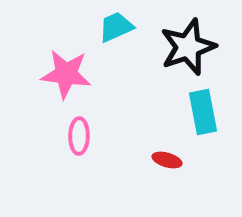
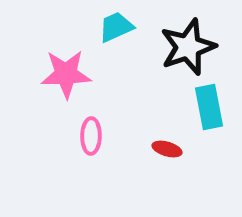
pink star: rotated 9 degrees counterclockwise
cyan rectangle: moved 6 px right, 5 px up
pink ellipse: moved 12 px right
red ellipse: moved 11 px up
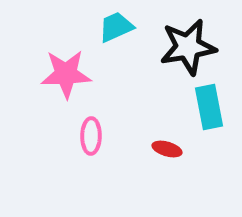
black star: rotated 10 degrees clockwise
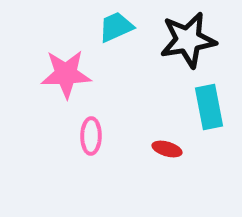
black star: moved 7 px up
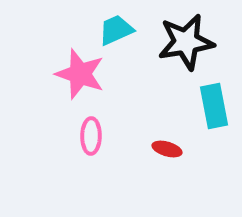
cyan trapezoid: moved 3 px down
black star: moved 2 px left, 2 px down
pink star: moved 14 px right; rotated 21 degrees clockwise
cyan rectangle: moved 5 px right, 1 px up
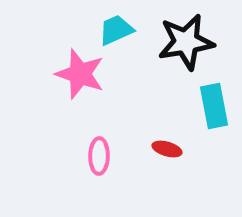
pink ellipse: moved 8 px right, 20 px down
